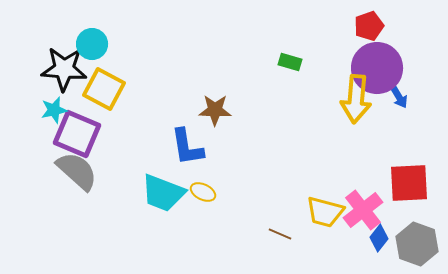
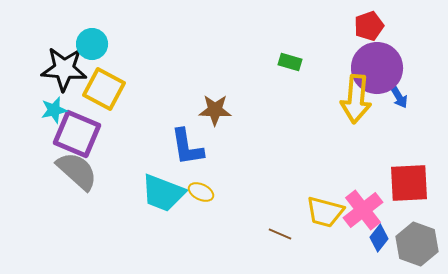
yellow ellipse: moved 2 px left
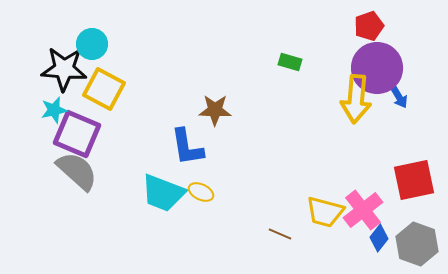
red square: moved 5 px right, 3 px up; rotated 9 degrees counterclockwise
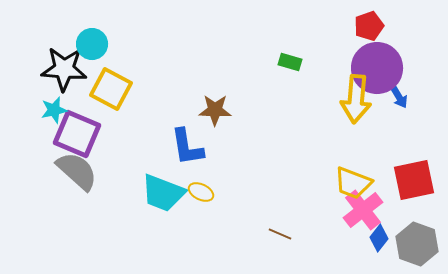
yellow square: moved 7 px right
yellow trapezoid: moved 28 px right, 29 px up; rotated 6 degrees clockwise
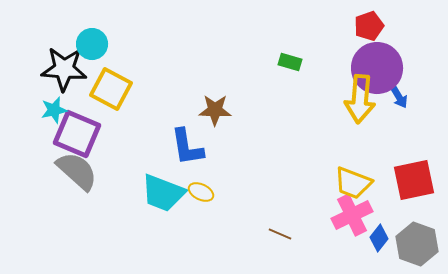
yellow arrow: moved 4 px right
pink cross: moved 11 px left, 5 px down; rotated 12 degrees clockwise
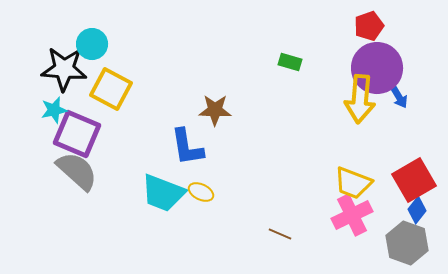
red square: rotated 18 degrees counterclockwise
blue diamond: moved 38 px right, 28 px up
gray hexagon: moved 10 px left, 1 px up
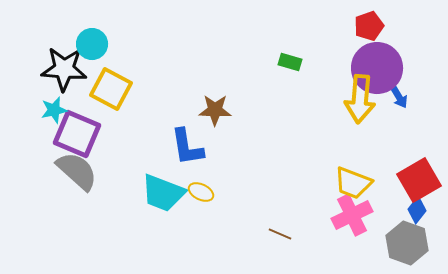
red square: moved 5 px right
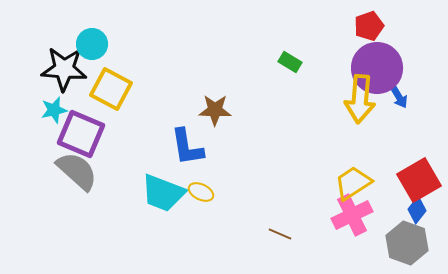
green rectangle: rotated 15 degrees clockwise
purple square: moved 4 px right
yellow trapezoid: rotated 126 degrees clockwise
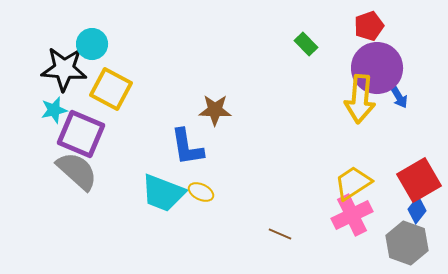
green rectangle: moved 16 px right, 18 px up; rotated 15 degrees clockwise
